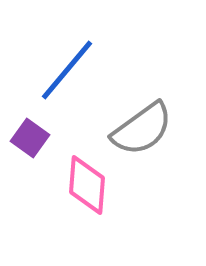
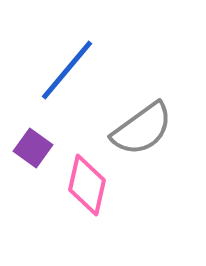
purple square: moved 3 px right, 10 px down
pink diamond: rotated 8 degrees clockwise
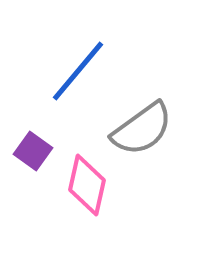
blue line: moved 11 px right, 1 px down
purple square: moved 3 px down
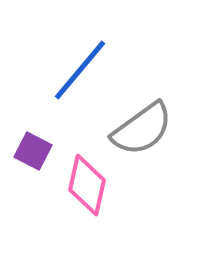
blue line: moved 2 px right, 1 px up
purple square: rotated 9 degrees counterclockwise
